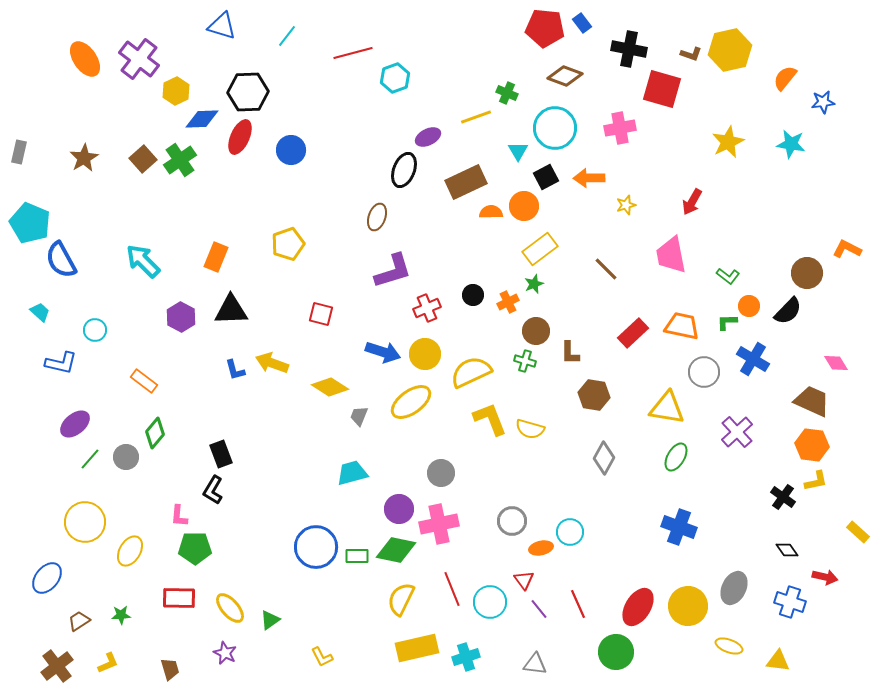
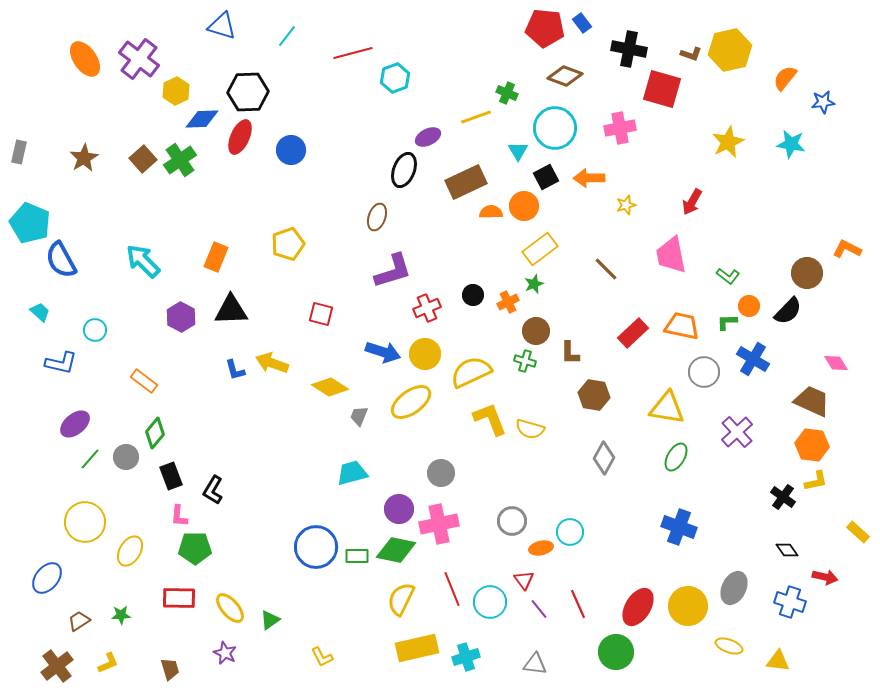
black rectangle at (221, 454): moved 50 px left, 22 px down
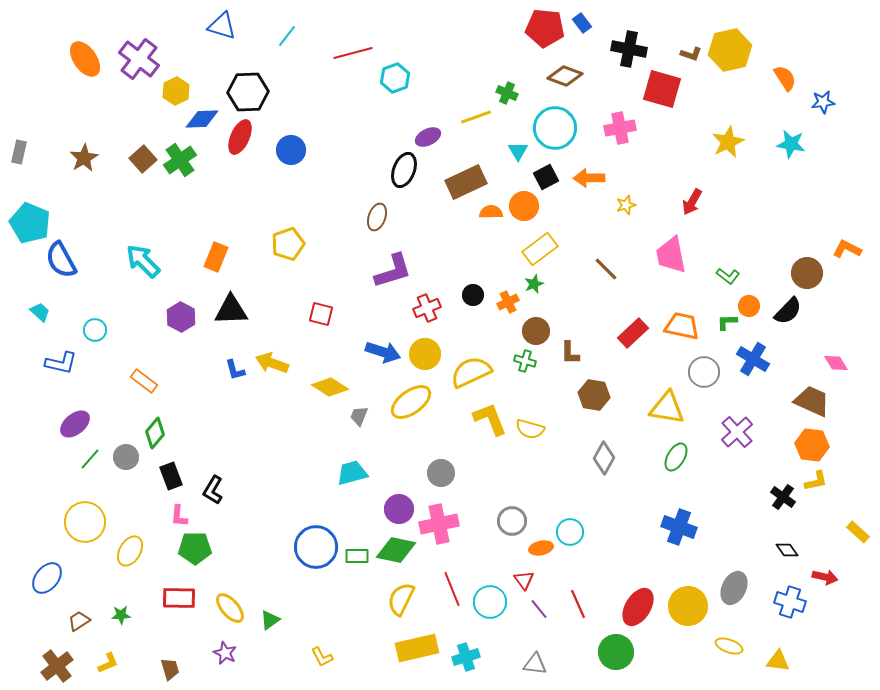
orange semicircle at (785, 78): rotated 108 degrees clockwise
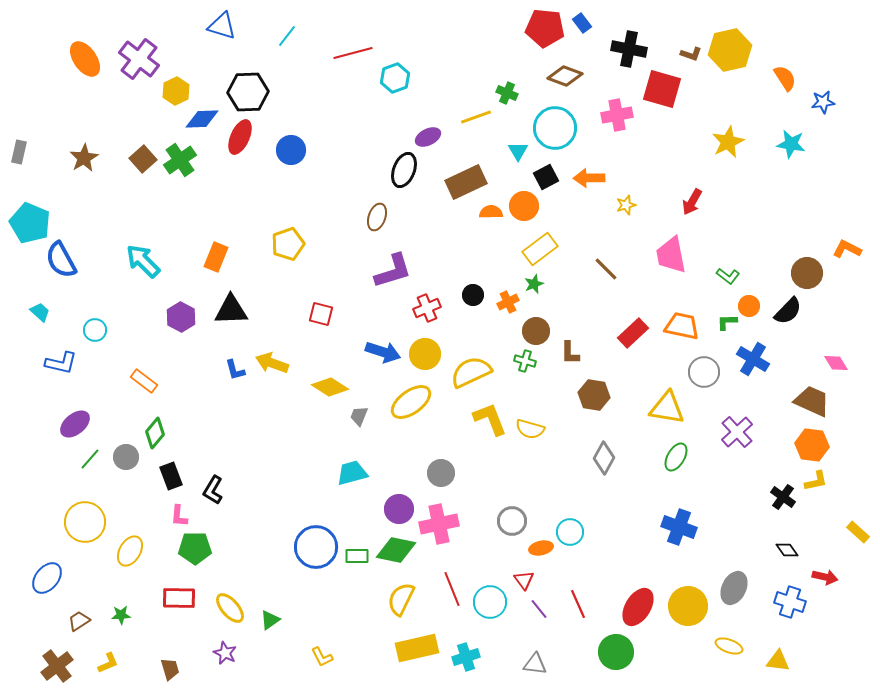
pink cross at (620, 128): moved 3 px left, 13 px up
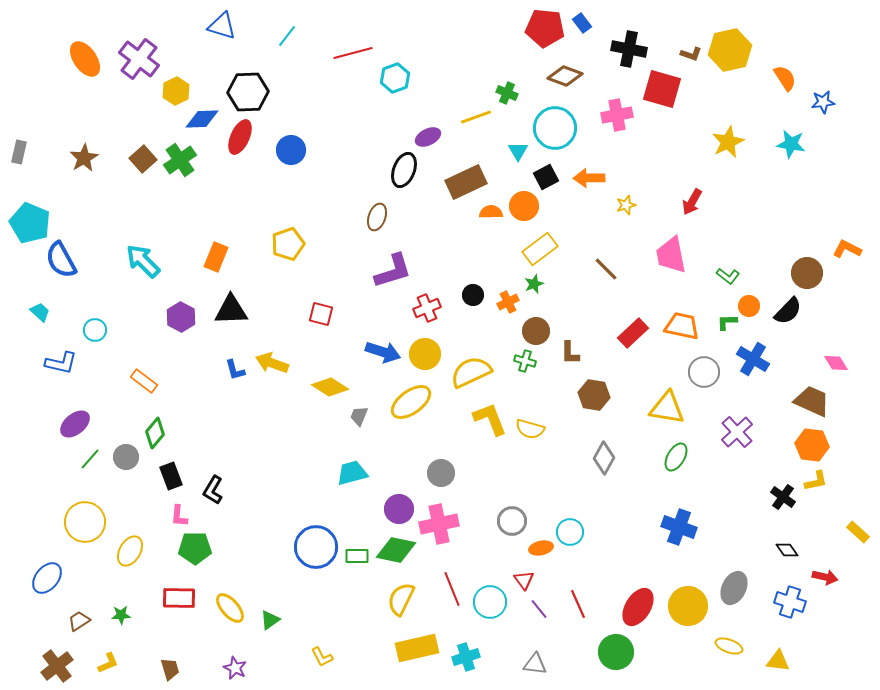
purple star at (225, 653): moved 10 px right, 15 px down
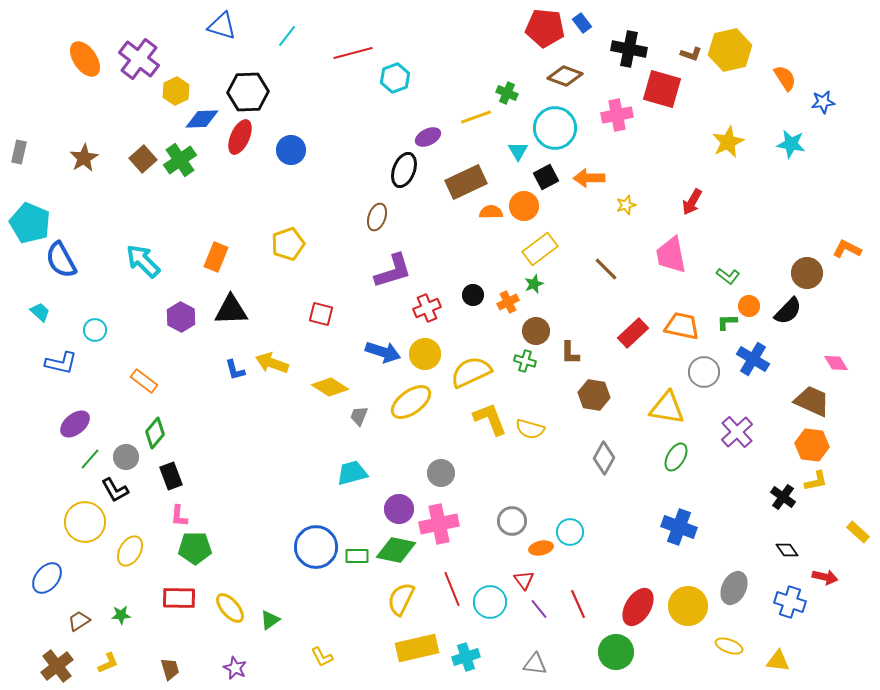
black L-shape at (213, 490): moved 98 px left; rotated 60 degrees counterclockwise
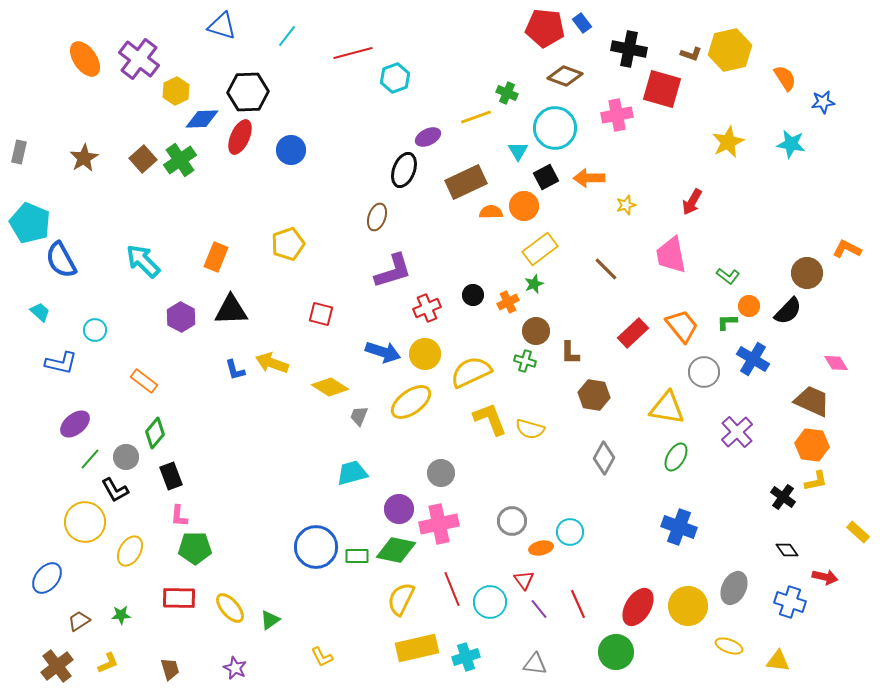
orange trapezoid at (682, 326): rotated 39 degrees clockwise
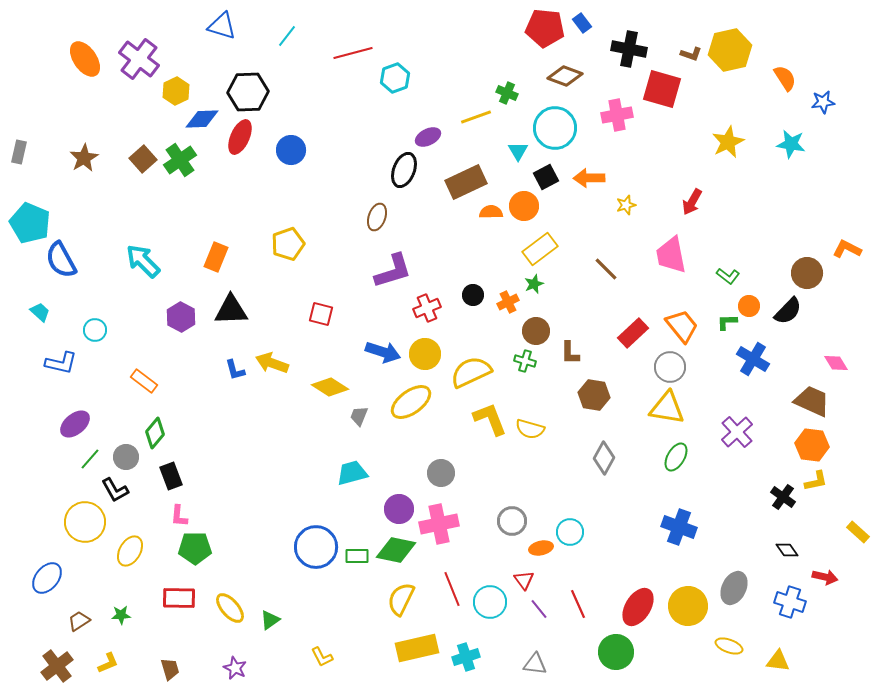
gray circle at (704, 372): moved 34 px left, 5 px up
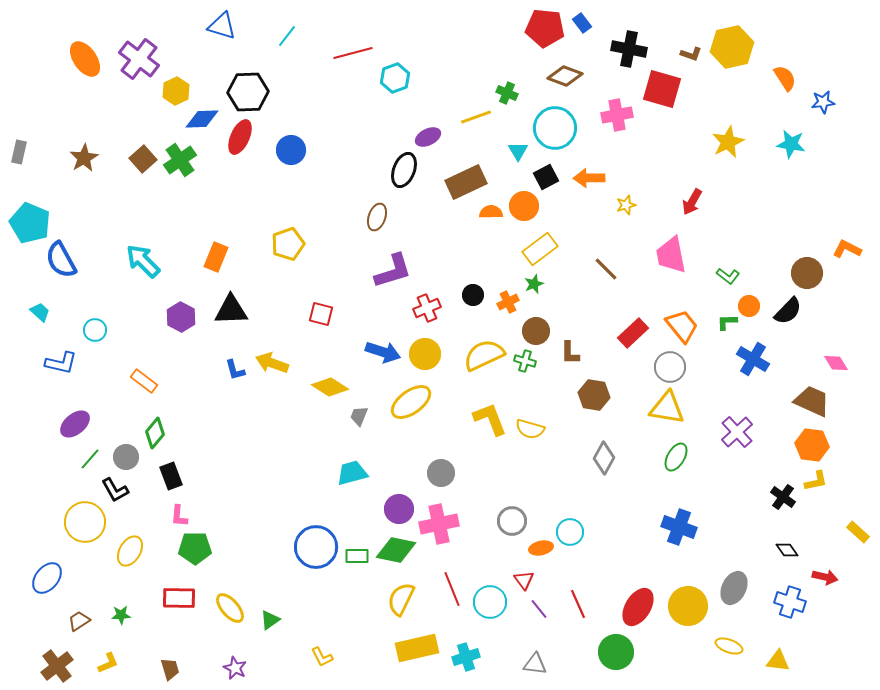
yellow hexagon at (730, 50): moved 2 px right, 3 px up
yellow semicircle at (471, 372): moved 13 px right, 17 px up
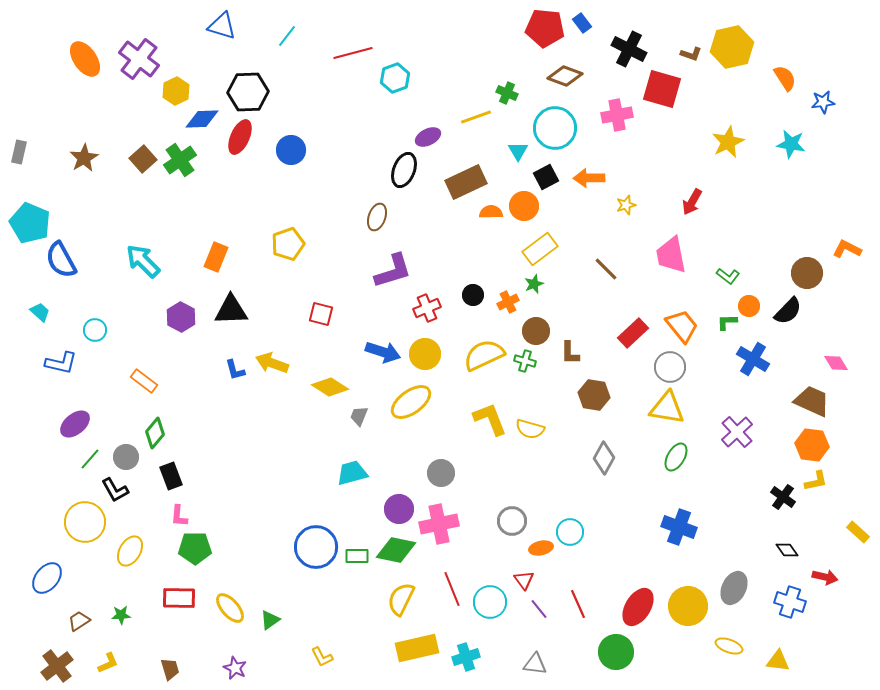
black cross at (629, 49): rotated 16 degrees clockwise
